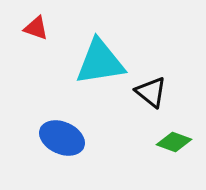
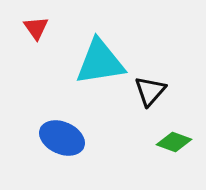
red triangle: rotated 36 degrees clockwise
black triangle: moved 1 px left, 1 px up; rotated 32 degrees clockwise
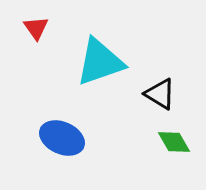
cyan triangle: rotated 10 degrees counterclockwise
black triangle: moved 10 px right, 3 px down; rotated 40 degrees counterclockwise
green diamond: rotated 40 degrees clockwise
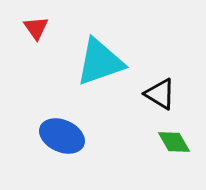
blue ellipse: moved 2 px up
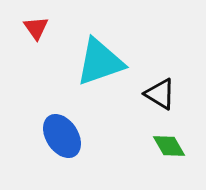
blue ellipse: rotated 33 degrees clockwise
green diamond: moved 5 px left, 4 px down
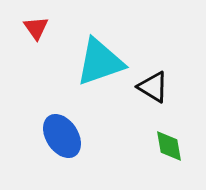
black triangle: moved 7 px left, 7 px up
green diamond: rotated 20 degrees clockwise
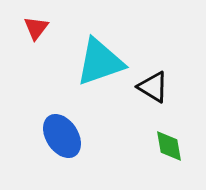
red triangle: rotated 12 degrees clockwise
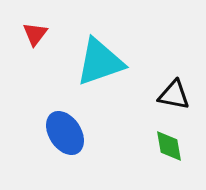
red triangle: moved 1 px left, 6 px down
black triangle: moved 21 px right, 8 px down; rotated 20 degrees counterclockwise
blue ellipse: moved 3 px right, 3 px up
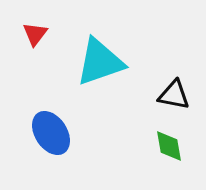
blue ellipse: moved 14 px left
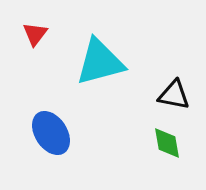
cyan triangle: rotated 4 degrees clockwise
green diamond: moved 2 px left, 3 px up
